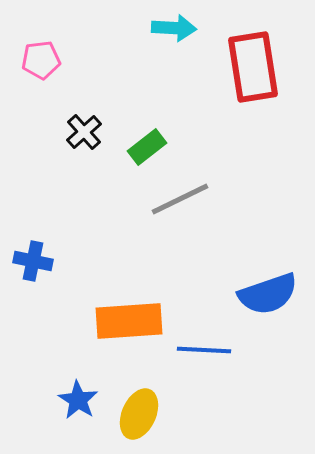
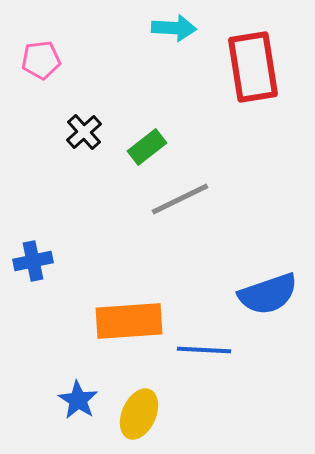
blue cross: rotated 24 degrees counterclockwise
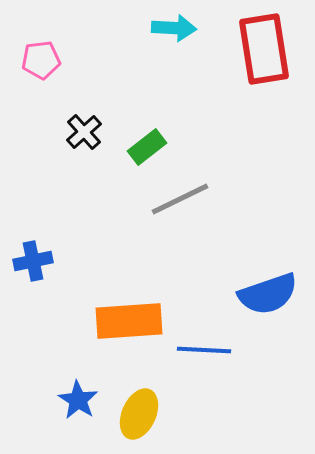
red rectangle: moved 11 px right, 18 px up
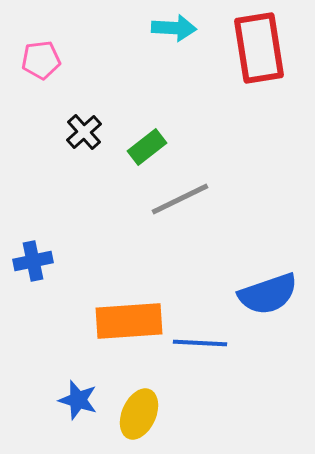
red rectangle: moved 5 px left, 1 px up
blue line: moved 4 px left, 7 px up
blue star: rotated 15 degrees counterclockwise
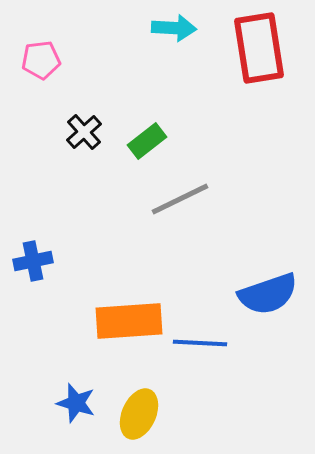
green rectangle: moved 6 px up
blue star: moved 2 px left, 3 px down
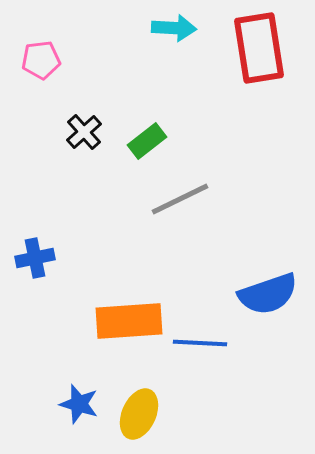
blue cross: moved 2 px right, 3 px up
blue star: moved 3 px right, 1 px down
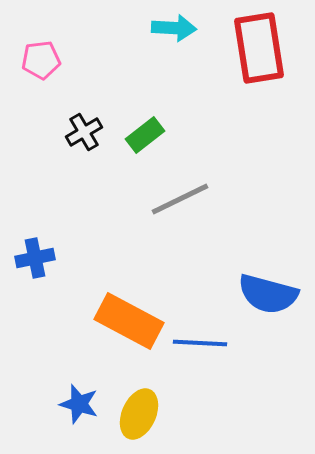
black cross: rotated 12 degrees clockwise
green rectangle: moved 2 px left, 6 px up
blue semicircle: rotated 34 degrees clockwise
orange rectangle: rotated 32 degrees clockwise
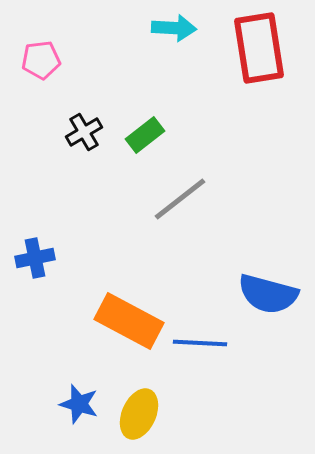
gray line: rotated 12 degrees counterclockwise
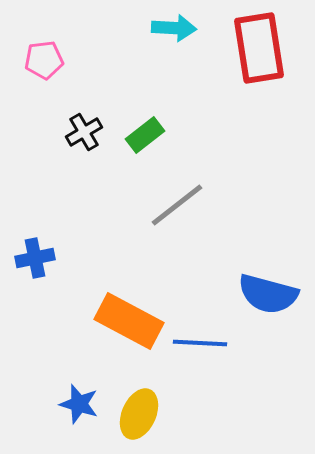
pink pentagon: moved 3 px right
gray line: moved 3 px left, 6 px down
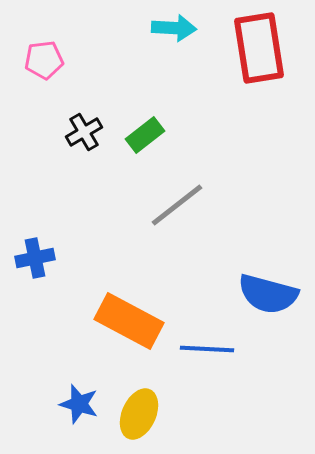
blue line: moved 7 px right, 6 px down
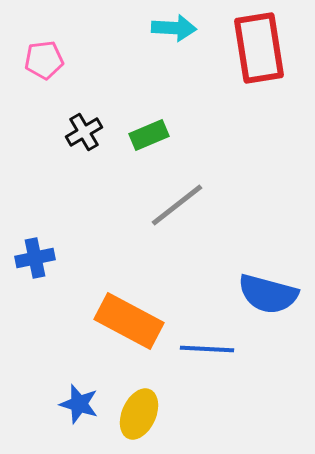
green rectangle: moved 4 px right; rotated 15 degrees clockwise
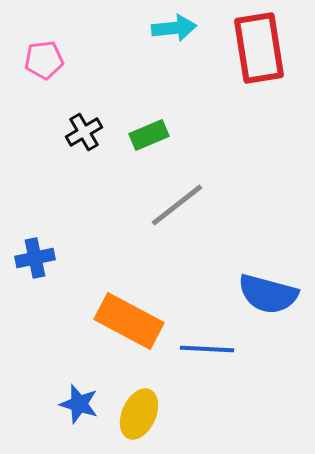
cyan arrow: rotated 9 degrees counterclockwise
